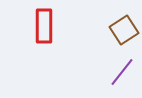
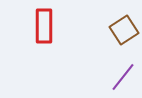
purple line: moved 1 px right, 5 px down
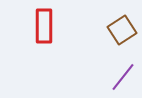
brown square: moved 2 px left
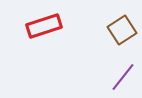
red rectangle: rotated 72 degrees clockwise
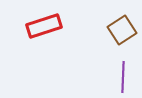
purple line: rotated 36 degrees counterclockwise
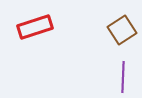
red rectangle: moved 9 px left, 1 px down
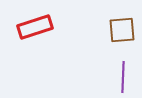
brown square: rotated 28 degrees clockwise
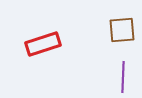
red rectangle: moved 8 px right, 17 px down
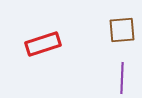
purple line: moved 1 px left, 1 px down
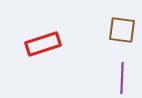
brown square: rotated 12 degrees clockwise
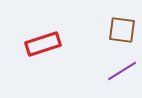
purple line: moved 7 px up; rotated 56 degrees clockwise
